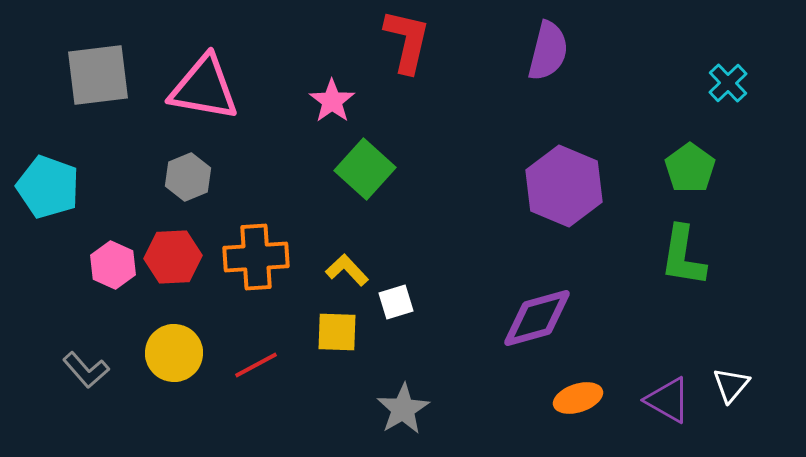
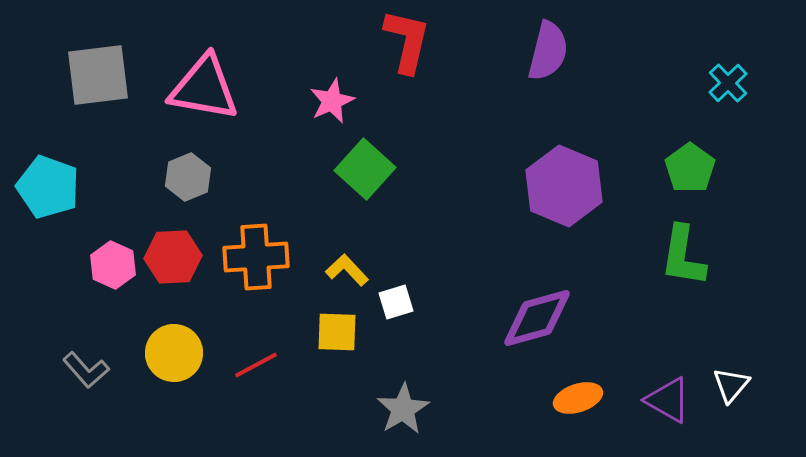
pink star: rotated 12 degrees clockwise
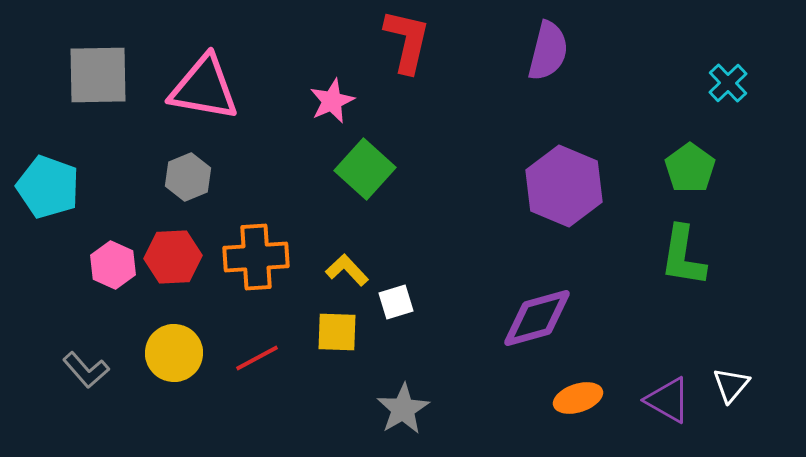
gray square: rotated 6 degrees clockwise
red line: moved 1 px right, 7 px up
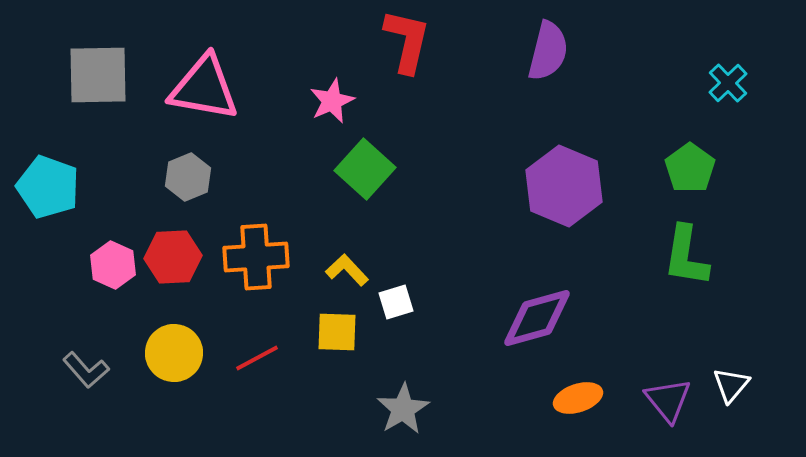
green L-shape: moved 3 px right
purple triangle: rotated 21 degrees clockwise
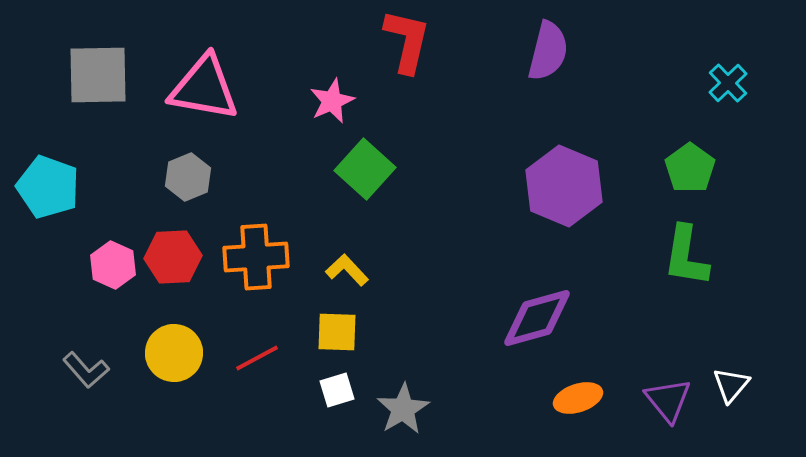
white square: moved 59 px left, 88 px down
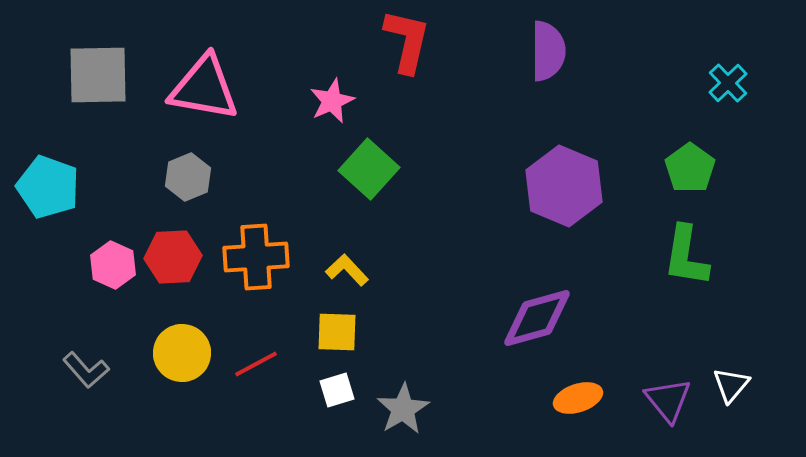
purple semicircle: rotated 14 degrees counterclockwise
green square: moved 4 px right
yellow circle: moved 8 px right
red line: moved 1 px left, 6 px down
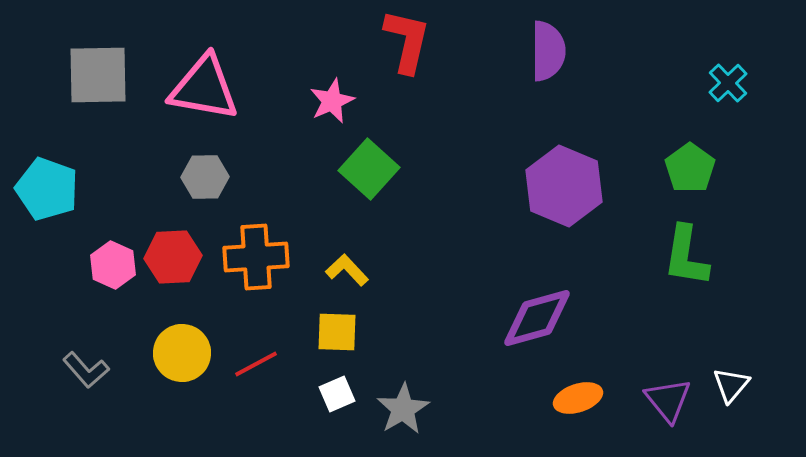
gray hexagon: moved 17 px right; rotated 21 degrees clockwise
cyan pentagon: moved 1 px left, 2 px down
white square: moved 4 px down; rotated 6 degrees counterclockwise
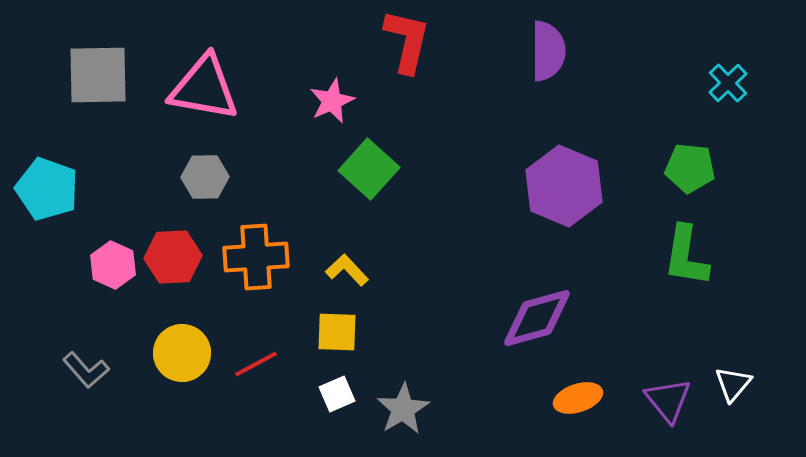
green pentagon: rotated 30 degrees counterclockwise
white triangle: moved 2 px right, 1 px up
